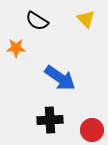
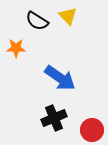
yellow triangle: moved 18 px left, 3 px up
black cross: moved 4 px right, 2 px up; rotated 20 degrees counterclockwise
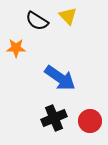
red circle: moved 2 px left, 9 px up
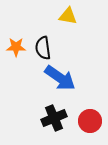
yellow triangle: rotated 36 degrees counterclockwise
black semicircle: moved 6 px right, 27 px down; rotated 50 degrees clockwise
orange star: moved 1 px up
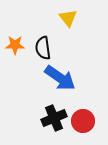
yellow triangle: moved 2 px down; rotated 42 degrees clockwise
orange star: moved 1 px left, 2 px up
red circle: moved 7 px left
